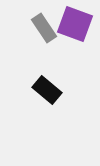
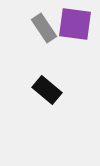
purple square: rotated 12 degrees counterclockwise
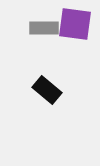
gray rectangle: rotated 56 degrees counterclockwise
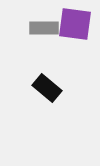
black rectangle: moved 2 px up
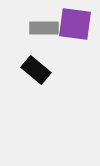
black rectangle: moved 11 px left, 18 px up
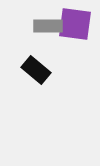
gray rectangle: moved 4 px right, 2 px up
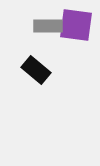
purple square: moved 1 px right, 1 px down
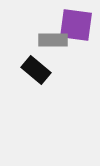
gray rectangle: moved 5 px right, 14 px down
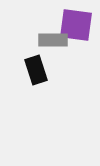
black rectangle: rotated 32 degrees clockwise
